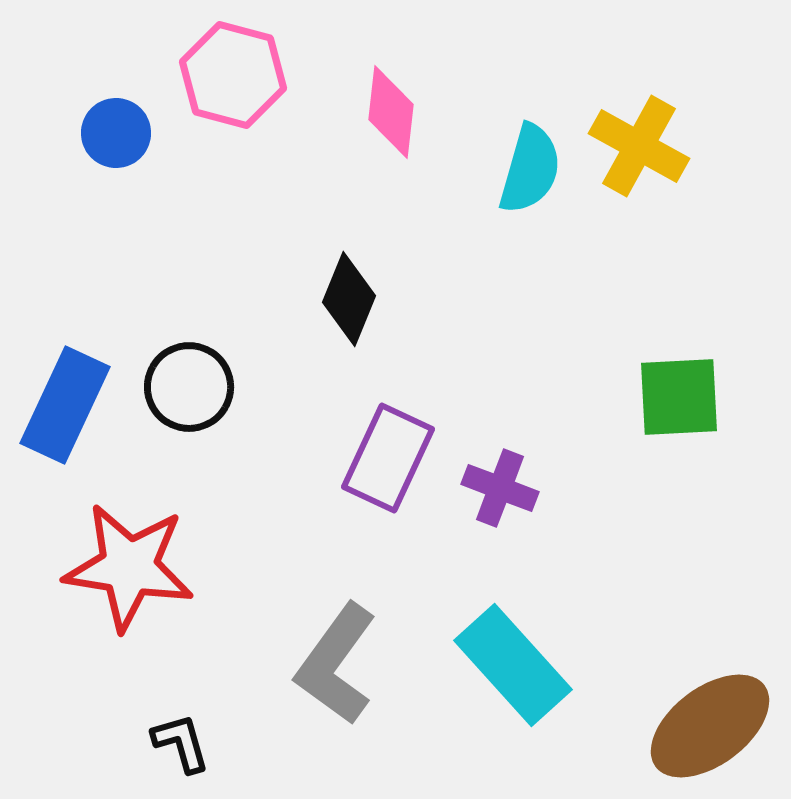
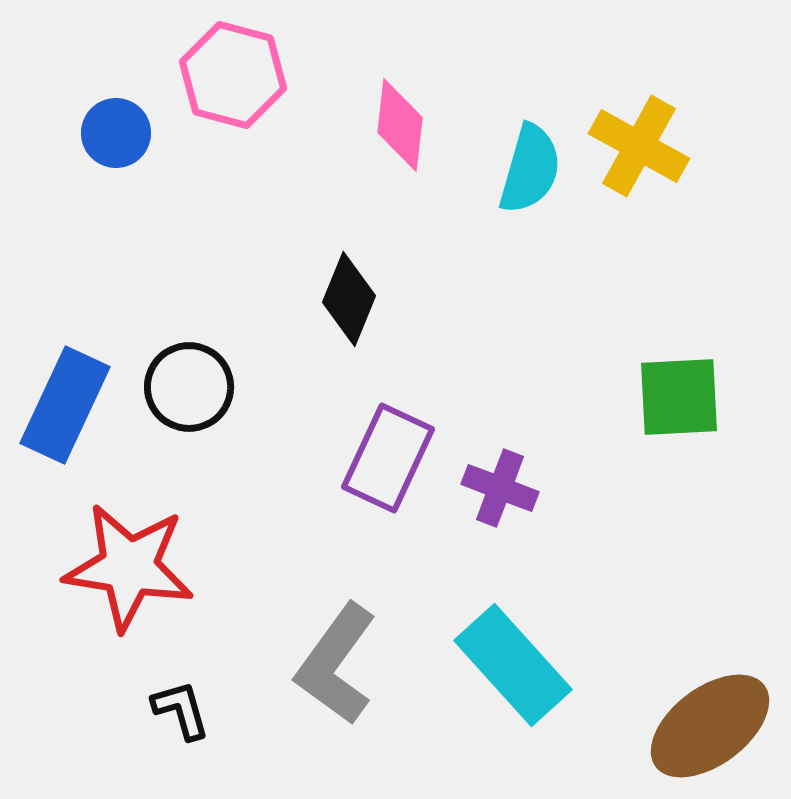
pink diamond: moved 9 px right, 13 px down
black L-shape: moved 33 px up
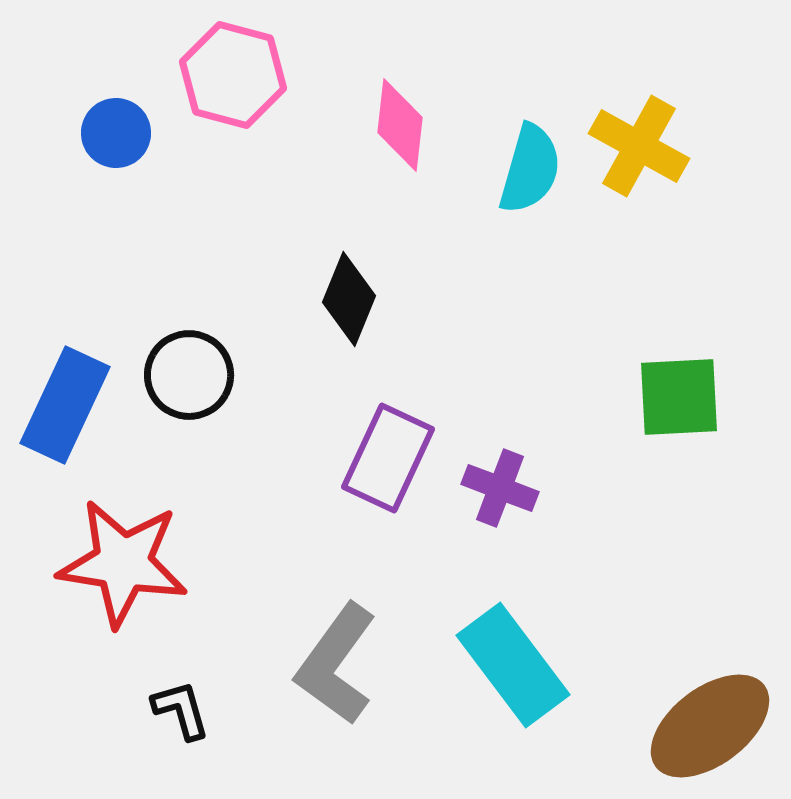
black circle: moved 12 px up
red star: moved 6 px left, 4 px up
cyan rectangle: rotated 5 degrees clockwise
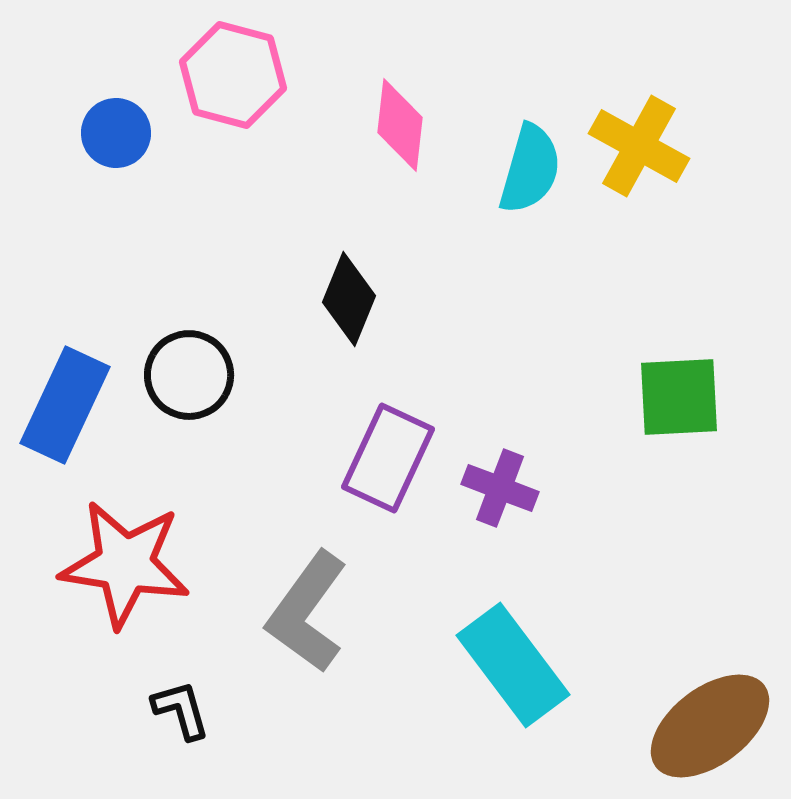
red star: moved 2 px right, 1 px down
gray L-shape: moved 29 px left, 52 px up
